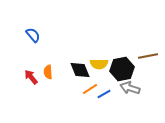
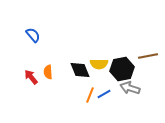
orange line: moved 6 px down; rotated 35 degrees counterclockwise
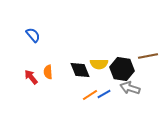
black hexagon: rotated 20 degrees clockwise
orange line: rotated 35 degrees clockwise
